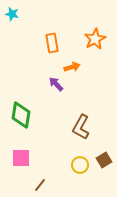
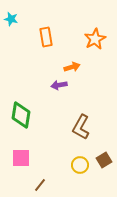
cyan star: moved 1 px left, 5 px down
orange rectangle: moved 6 px left, 6 px up
purple arrow: moved 3 px right, 1 px down; rotated 56 degrees counterclockwise
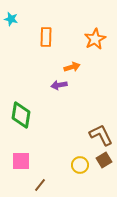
orange rectangle: rotated 12 degrees clockwise
brown L-shape: moved 20 px right, 8 px down; rotated 125 degrees clockwise
pink square: moved 3 px down
